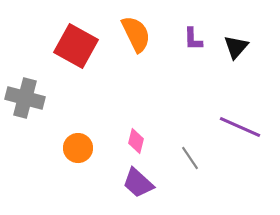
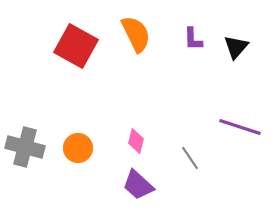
gray cross: moved 49 px down
purple line: rotated 6 degrees counterclockwise
purple trapezoid: moved 2 px down
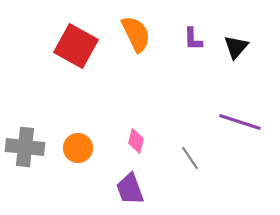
purple line: moved 5 px up
gray cross: rotated 9 degrees counterclockwise
purple trapezoid: moved 8 px left, 4 px down; rotated 28 degrees clockwise
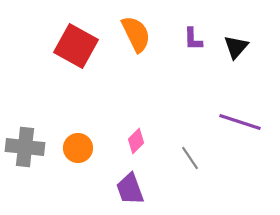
pink diamond: rotated 30 degrees clockwise
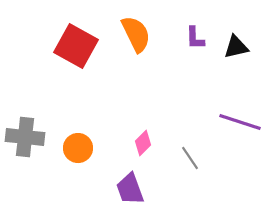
purple L-shape: moved 2 px right, 1 px up
black triangle: rotated 36 degrees clockwise
pink diamond: moved 7 px right, 2 px down
gray cross: moved 10 px up
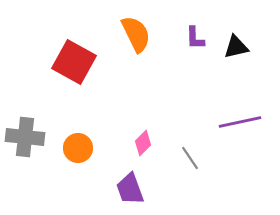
red square: moved 2 px left, 16 px down
purple line: rotated 30 degrees counterclockwise
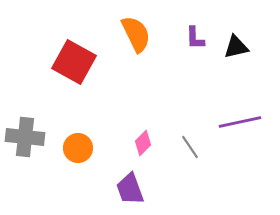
gray line: moved 11 px up
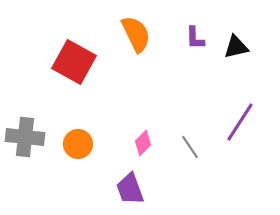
purple line: rotated 45 degrees counterclockwise
orange circle: moved 4 px up
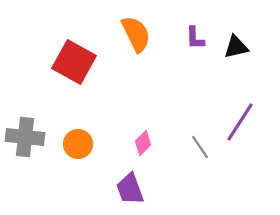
gray line: moved 10 px right
